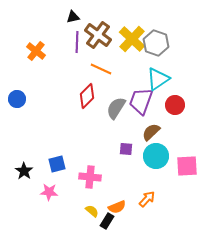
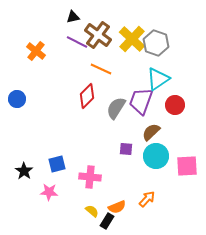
purple line: rotated 65 degrees counterclockwise
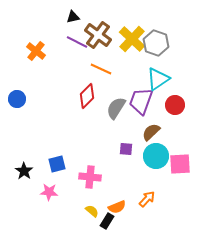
pink square: moved 7 px left, 2 px up
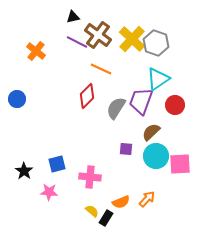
orange semicircle: moved 4 px right, 5 px up
black rectangle: moved 1 px left, 3 px up
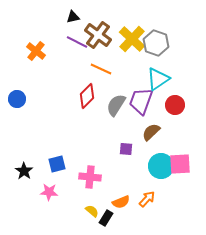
gray semicircle: moved 3 px up
cyan circle: moved 5 px right, 10 px down
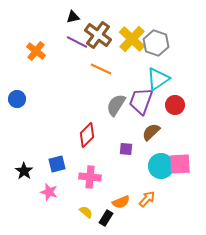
red diamond: moved 39 px down
pink star: rotated 12 degrees clockwise
yellow semicircle: moved 6 px left, 1 px down
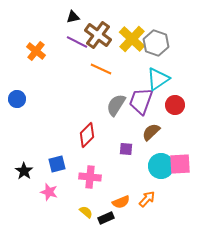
black rectangle: rotated 35 degrees clockwise
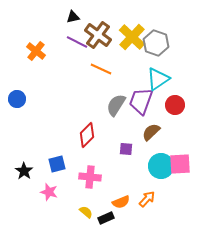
yellow cross: moved 2 px up
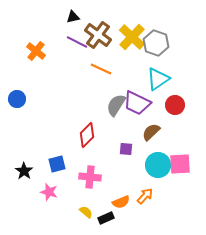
purple trapezoid: moved 4 px left, 2 px down; rotated 84 degrees counterclockwise
cyan circle: moved 3 px left, 1 px up
orange arrow: moved 2 px left, 3 px up
